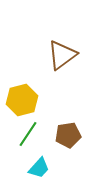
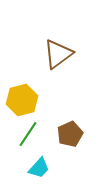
brown triangle: moved 4 px left, 1 px up
brown pentagon: moved 2 px right, 1 px up; rotated 15 degrees counterclockwise
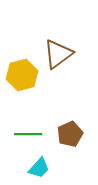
yellow hexagon: moved 25 px up
green line: rotated 56 degrees clockwise
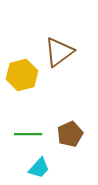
brown triangle: moved 1 px right, 2 px up
